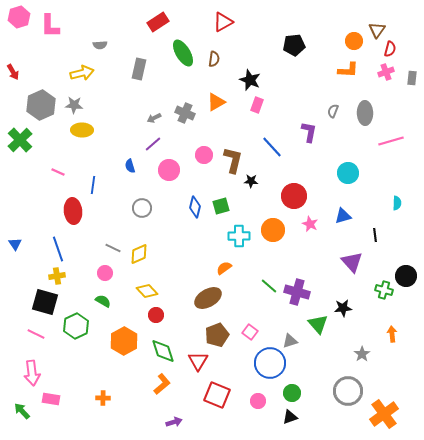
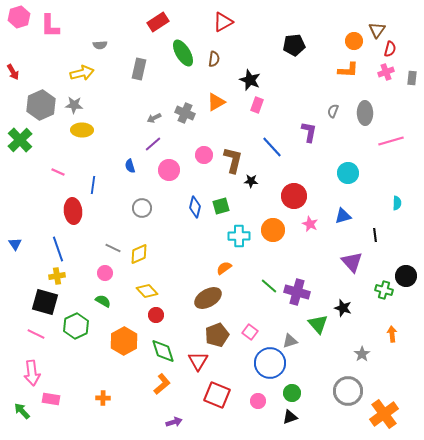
black star at (343, 308): rotated 24 degrees clockwise
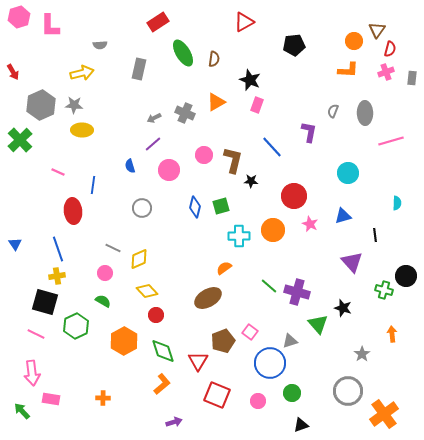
red triangle at (223, 22): moved 21 px right
yellow diamond at (139, 254): moved 5 px down
brown pentagon at (217, 335): moved 6 px right, 6 px down
black triangle at (290, 417): moved 11 px right, 8 px down
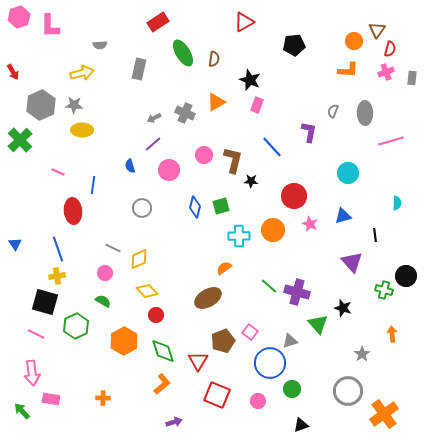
green circle at (292, 393): moved 4 px up
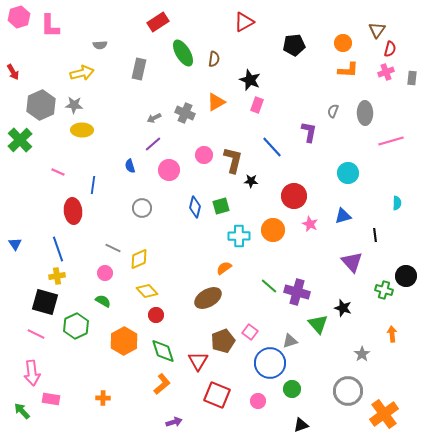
orange circle at (354, 41): moved 11 px left, 2 px down
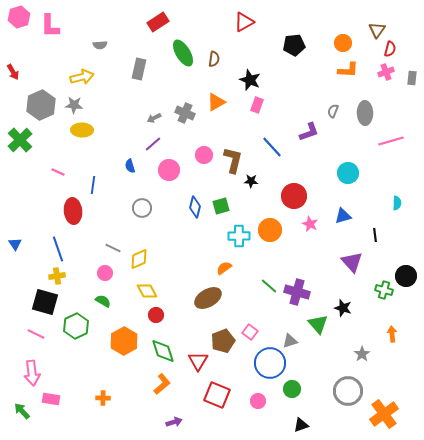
yellow arrow at (82, 73): moved 4 px down
purple L-shape at (309, 132): rotated 60 degrees clockwise
orange circle at (273, 230): moved 3 px left
yellow diamond at (147, 291): rotated 15 degrees clockwise
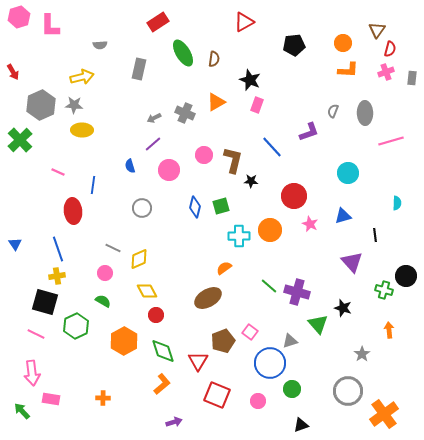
orange arrow at (392, 334): moved 3 px left, 4 px up
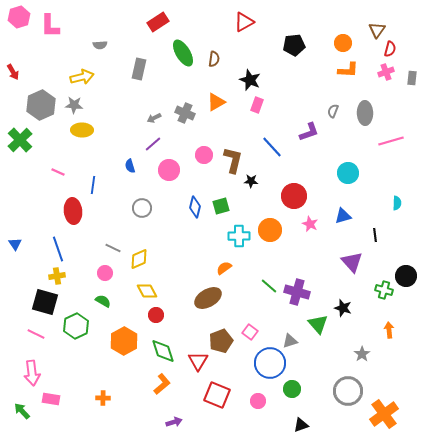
brown pentagon at (223, 341): moved 2 px left
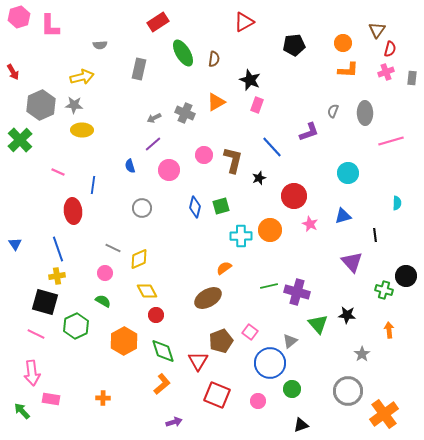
black star at (251, 181): moved 8 px right, 3 px up; rotated 24 degrees counterclockwise
cyan cross at (239, 236): moved 2 px right
green line at (269, 286): rotated 54 degrees counterclockwise
black star at (343, 308): moved 4 px right, 7 px down; rotated 12 degrees counterclockwise
gray triangle at (290, 341): rotated 21 degrees counterclockwise
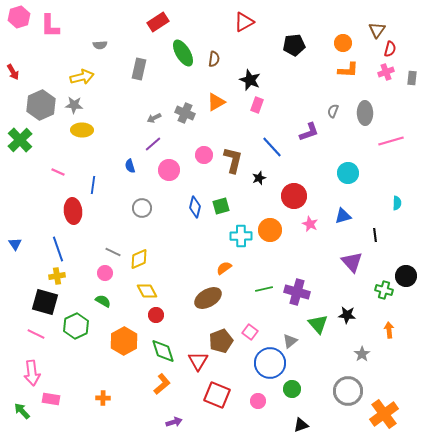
gray line at (113, 248): moved 4 px down
green line at (269, 286): moved 5 px left, 3 px down
